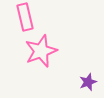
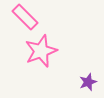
pink rectangle: rotated 32 degrees counterclockwise
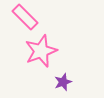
purple star: moved 25 px left
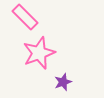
pink star: moved 2 px left, 2 px down
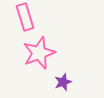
pink rectangle: rotated 28 degrees clockwise
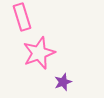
pink rectangle: moved 3 px left
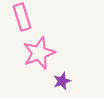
purple star: moved 1 px left, 1 px up
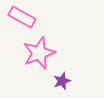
pink rectangle: rotated 44 degrees counterclockwise
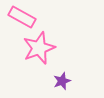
pink star: moved 5 px up
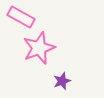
pink rectangle: moved 1 px left
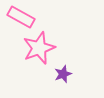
purple star: moved 1 px right, 7 px up
